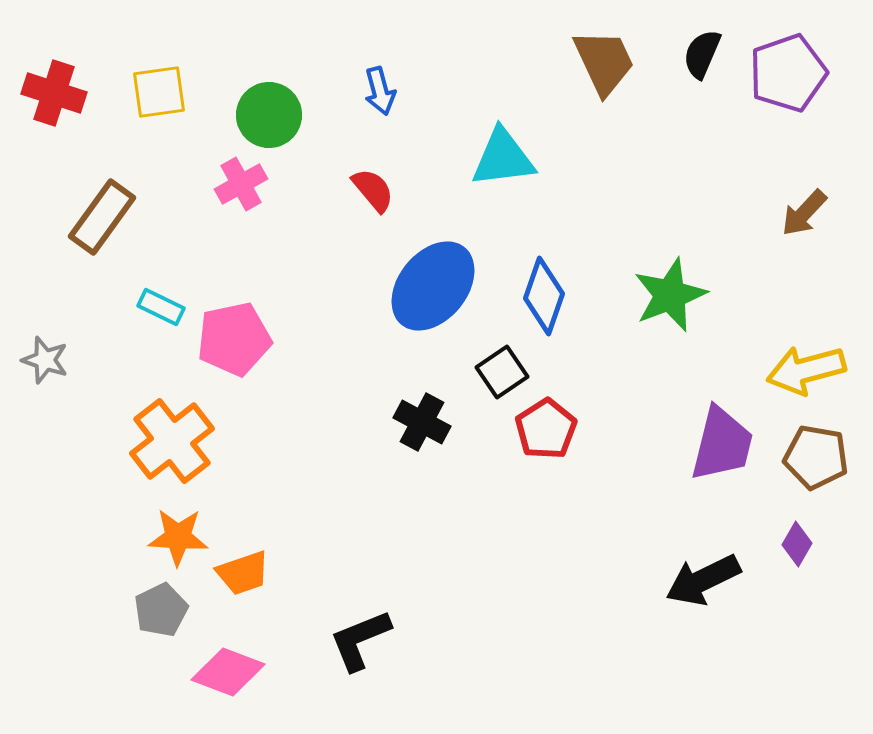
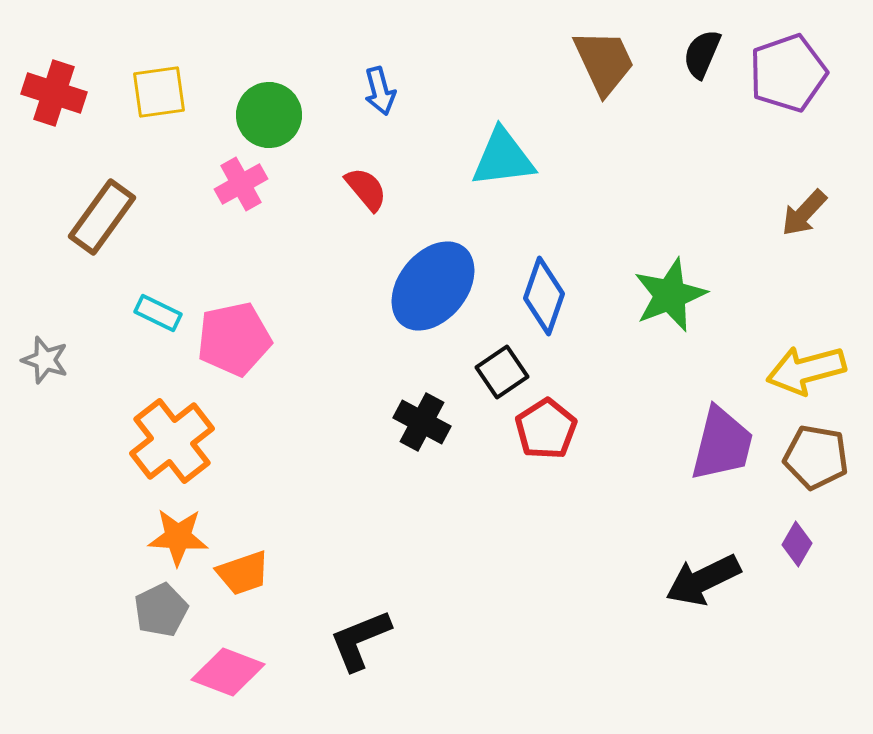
red semicircle: moved 7 px left, 1 px up
cyan rectangle: moved 3 px left, 6 px down
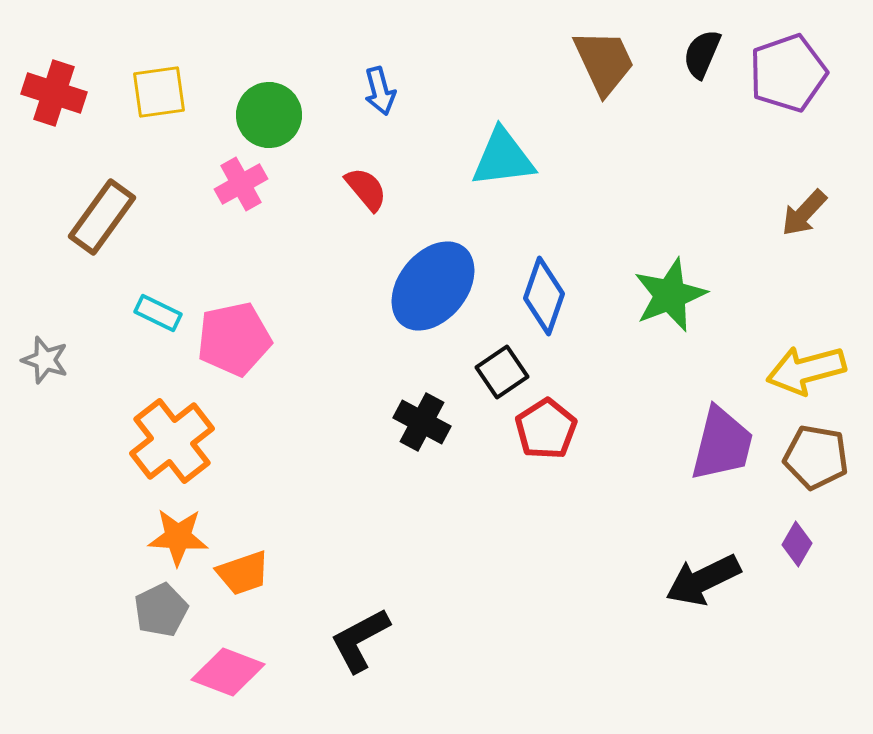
black L-shape: rotated 6 degrees counterclockwise
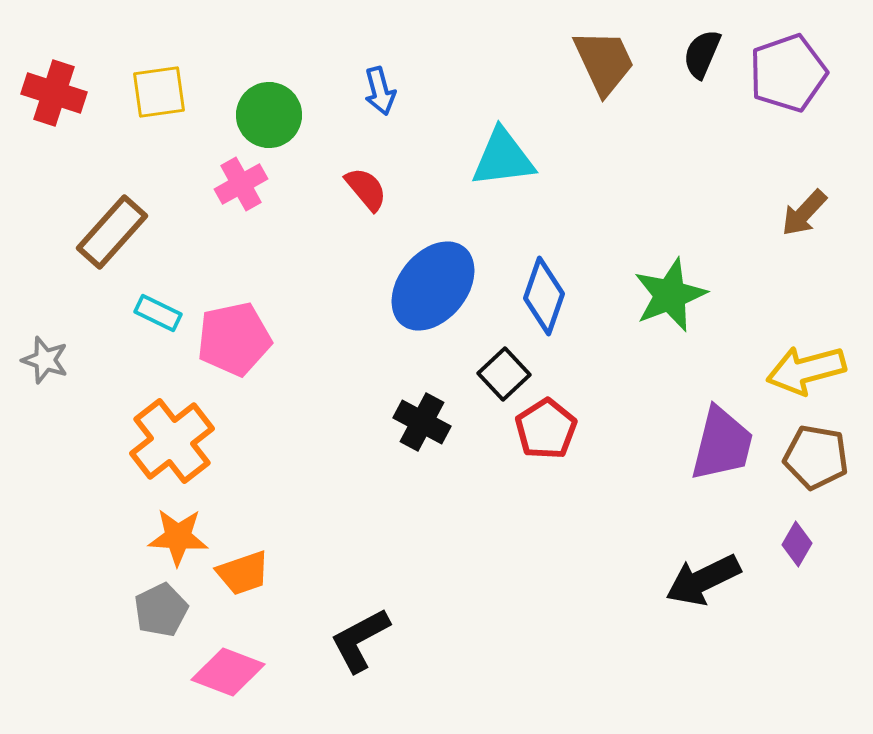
brown rectangle: moved 10 px right, 15 px down; rotated 6 degrees clockwise
black square: moved 2 px right, 2 px down; rotated 9 degrees counterclockwise
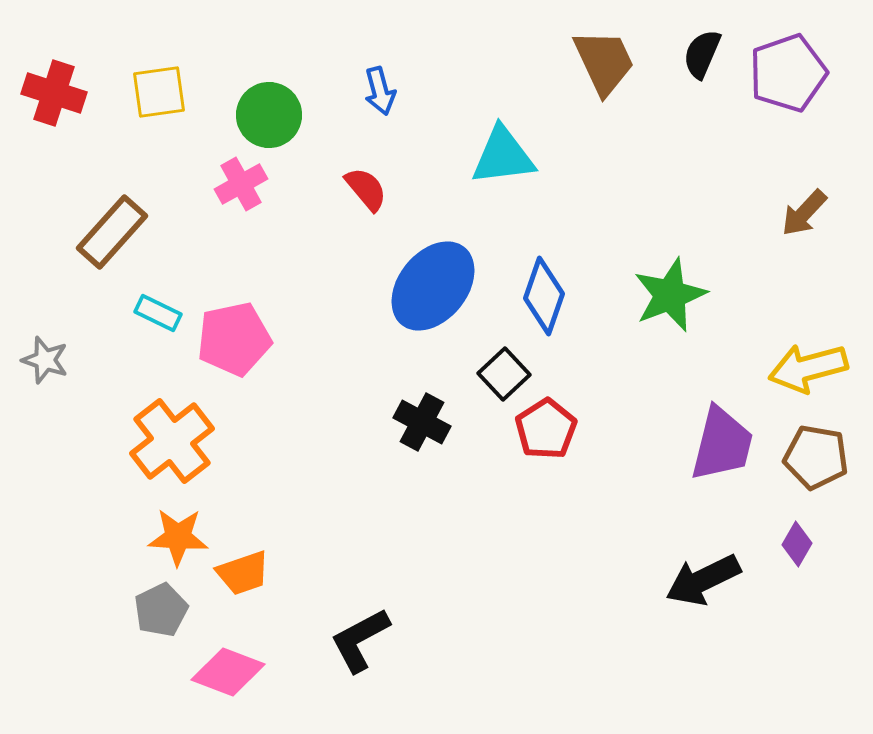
cyan triangle: moved 2 px up
yellow arrow: moved 2 px right, 2 px up
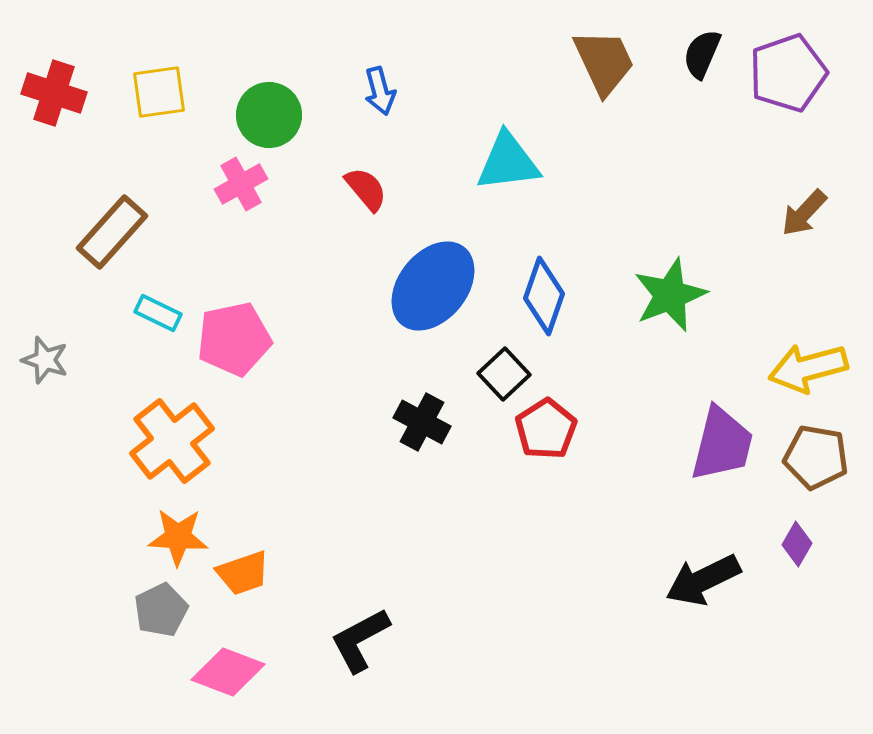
cyan triangle: moved 5 px right, 6 px down
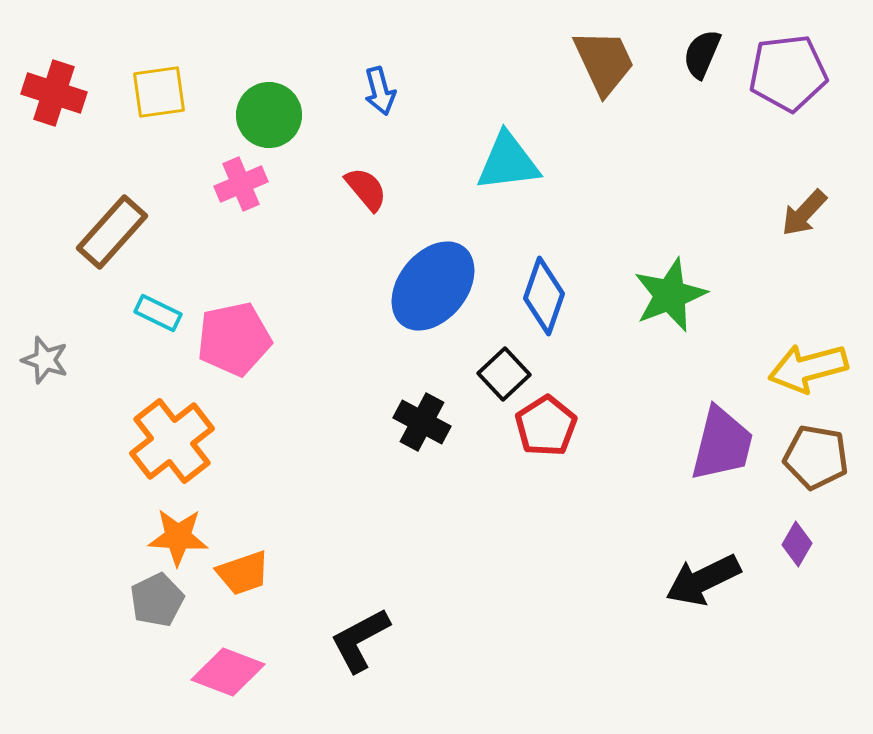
purple pentagon: rotated 12 degrees clockwise
pink cross: rotated 6 degrees clockwise
red pentagon: moved 3 px up
gray pentagon: moved 4 px left, 10 px up
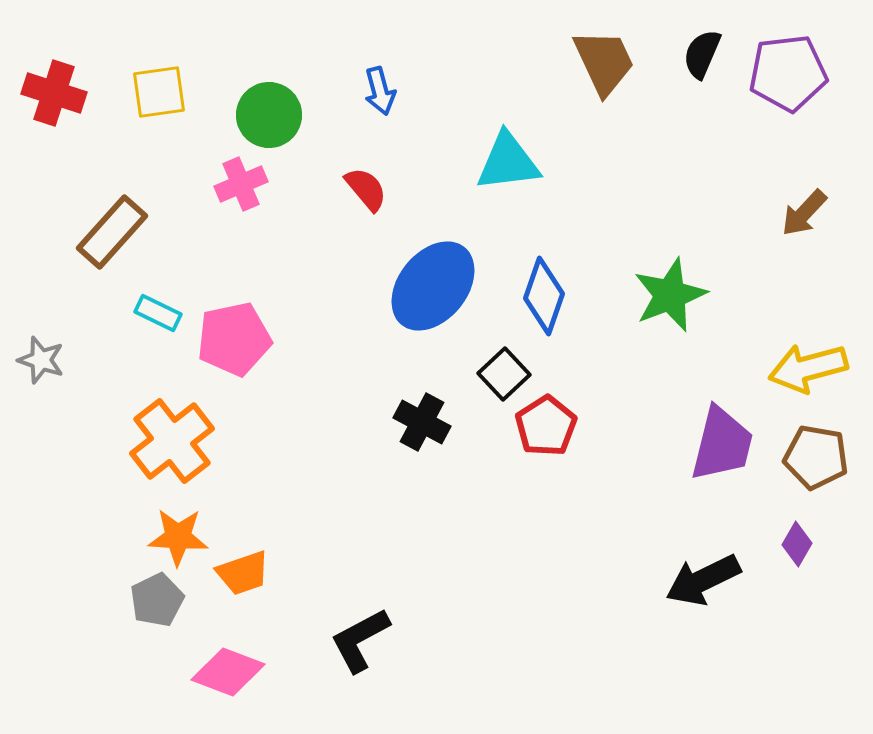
gray star: moved 4 px left
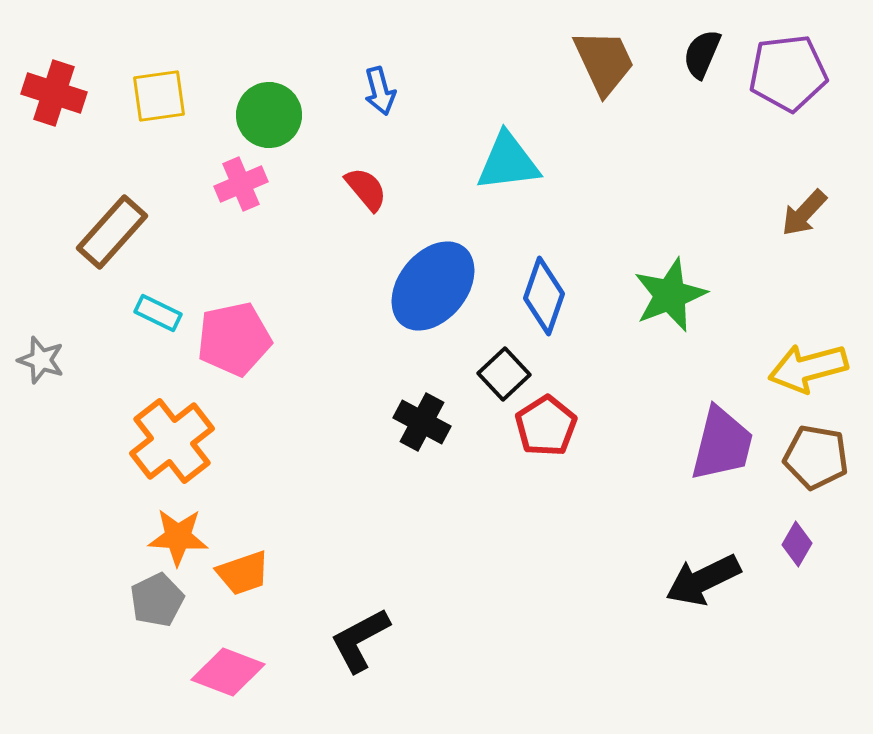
yellow square: moved 4 px down
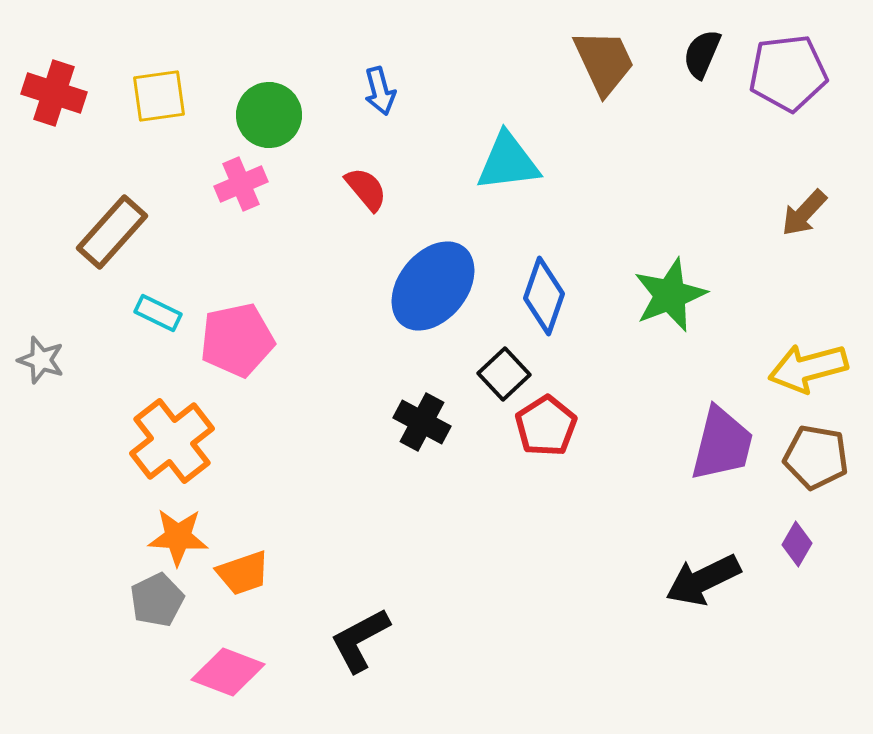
pink pentagon: moved 3 px right, 1 px down
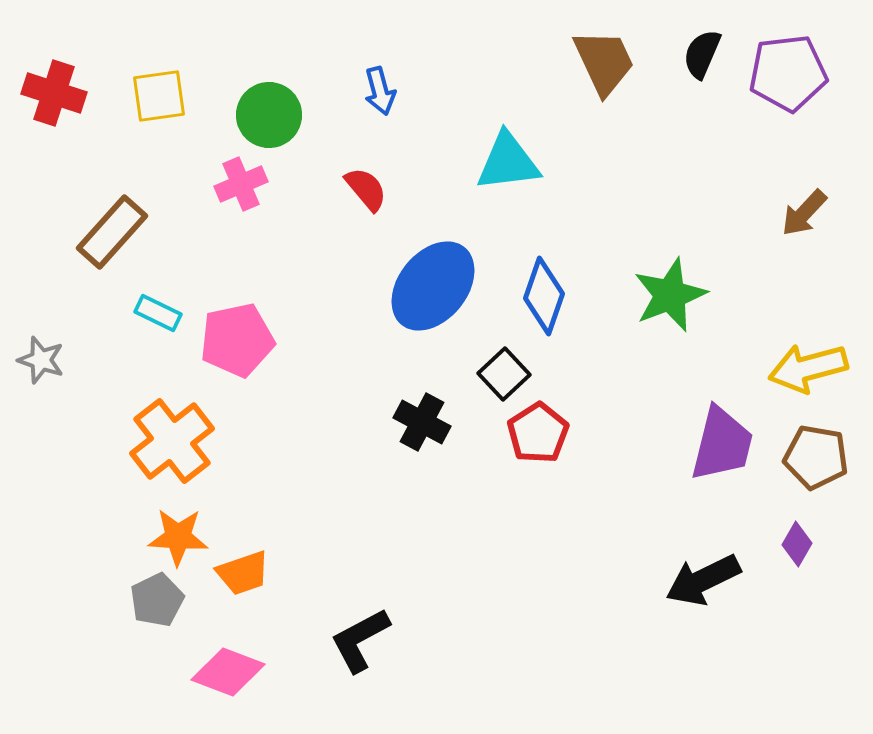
red pentagon: moved 8 px left, 7 px down
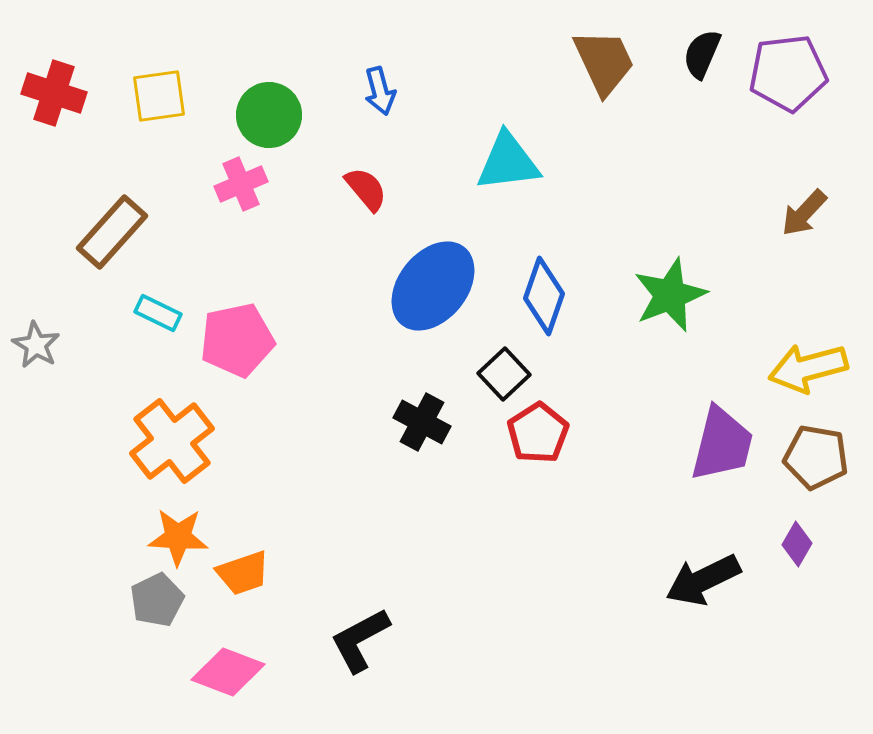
gray star: moved 5 px left, 15 px up; rotated 12 degrees clockwise
